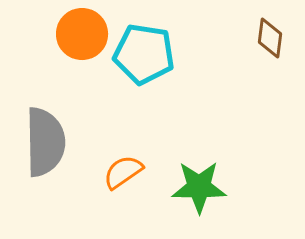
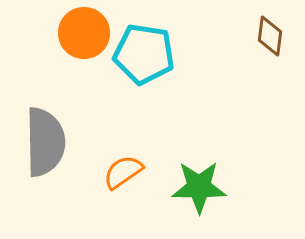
orange circle: moved 2 px right, 1 px up
brown diamond: moved 2 px up
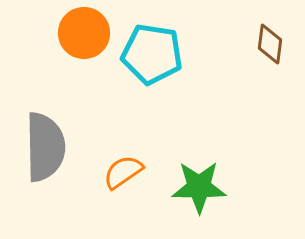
brown diamond: moved 8 px down
cyan pentagon: moved 8 px right
gray semicircle: moved 5 px down
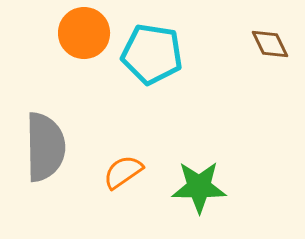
brown diamond: rotated 33 degrees counterclockwise
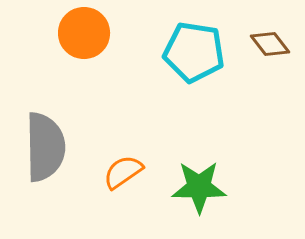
brown diamond: rotated 12 degrees counterclockwise
cyan pentagon: moved 42 px right, 2 px up
